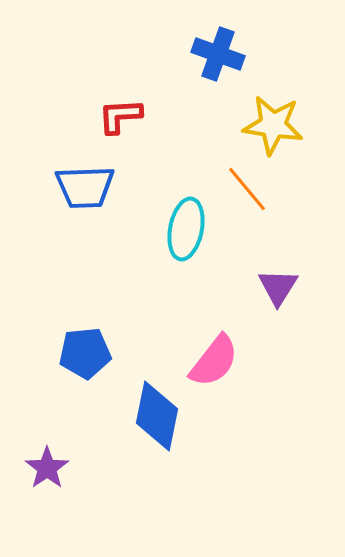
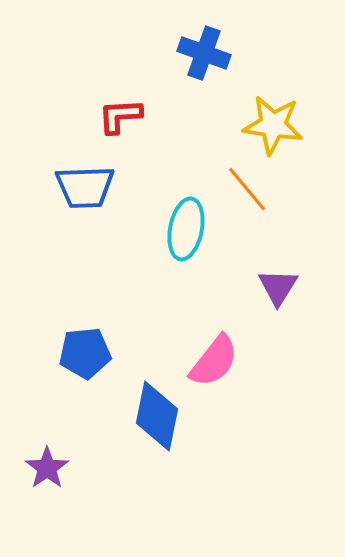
blue cross: moved 14 px left, 1 px up
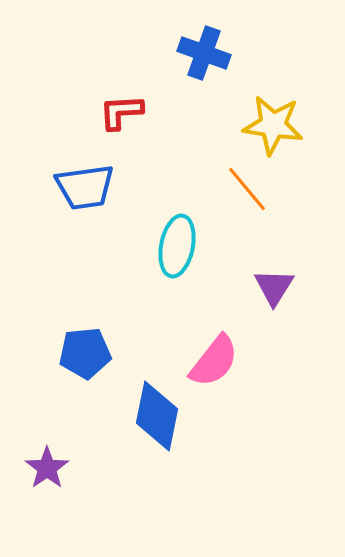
red L-shape: moved 1 px right, 4 px up
blue trapezoid: rotated 6 degrees counterclockwise
cyan ellipse: moved 9 px left, 17 px down
purple triangle: moved 4 px left
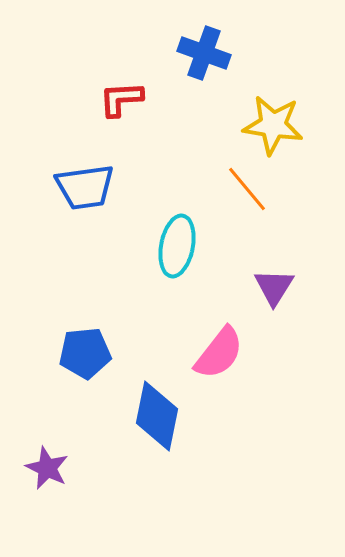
red L-shape: moved 13 px up
pink semicircle: moved 5 px right, 8 px up
purple star: rotated 12 degrees counterclockwise
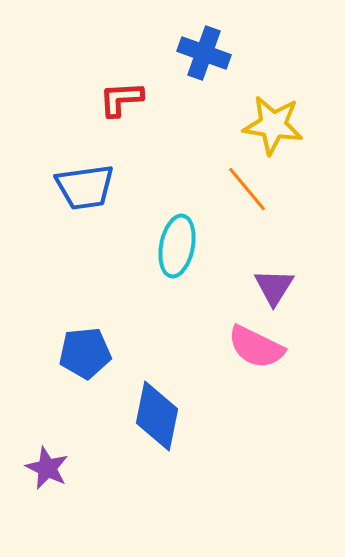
pink semicircle: moved 37 px right, 6 px up; rotated 78 degrees clockwise
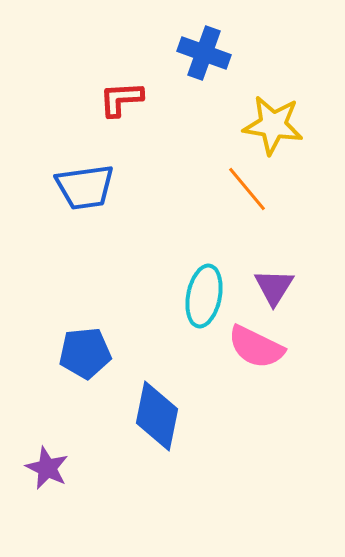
cyan ellipse: moved 27 px right, 50 px down
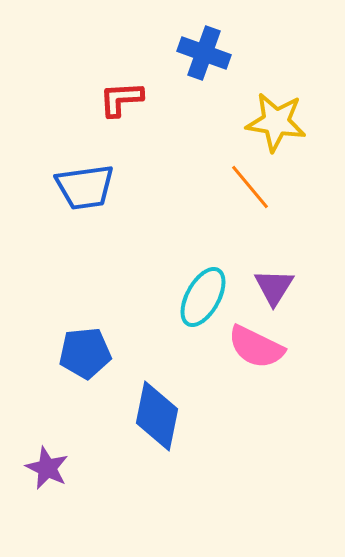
yellow star: moved 3 px right, 3 px up
orange line: moved 3 px right, 2 px up
cyan ellipse: moved 1 px left, 1 px down; rotated 18 degrees clockwise
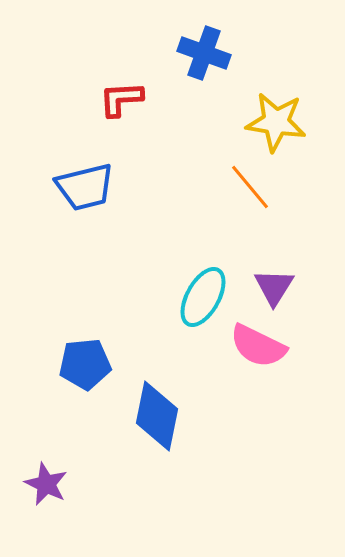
blue trapezoid: rotated 6 degrees counterclockwise
pink semicircle: moved 2 px right, 1 px up
blue pentagon: moved 11 px down
purple star: moved 1 px left, 16 px down
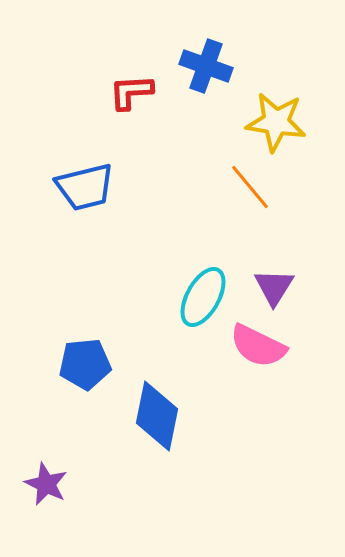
blue cross: moved 2 px right, 13 px down
red L-shape: moved 10 px right, 7 px up
